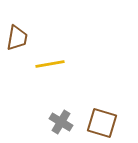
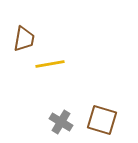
brown trapezoid: moved 7 px right, 1 px down
brown square: moved 3 px up
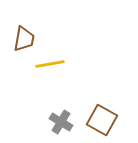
brown square: rotated 12 degrees clockwise
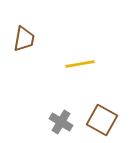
yellow line: moved 30 px right
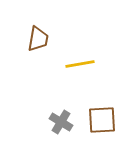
brown trapezoid: moved 14 px right
brown square: rotated 32 degrees counterclockwise
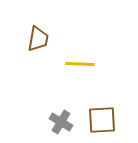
yellow line: rotated 12 degrees clockwise
